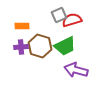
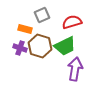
gray square: moved 17 px left
red semicircle: moved 2 px down
orange rectangle: moved 3 px right, 3 px down; rotated 16 degrees clockwise
purple cross: moved 1 px left, 1 px down; rotated 24 degrees clockwise
purple arrow: moved 1 px left, 1 px up; rotated 85 degrees clockwise
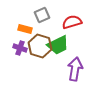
green trapezoid: moved 7 px left, 1 px up
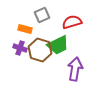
brown hexagon: moved 4 px down
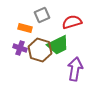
orange rectangle: moved 1 px up
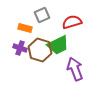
purple arrow: rotated 30 degrees counterclockwise
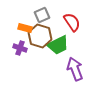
red semicircle: rotated 72 degrees clockwise
brown hexagon: moved 14 px up
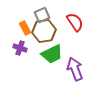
red semicircle: moved 3 px right
orange rectangle: rotated 48 degrees clockwise
brown hexagon: moved 4 px right, 5 px up; rotated 25 degrees counterclockwise
green trapezoid: moved 6 px left, 9 px down
